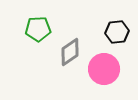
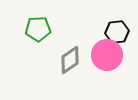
gray diamond: moved 8 px down
pink circle: moved 3 px right, 14 px up
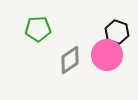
black hexagon: rotated 25 degrees clockwise
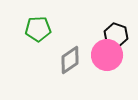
black hexagon: moved 1 px left, 3 px down
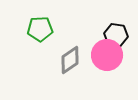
green pentagon: moved 2 px right
black hexagon: rotated 10 degrees counterclockwise
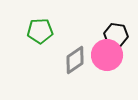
green pentagon: moved 2 px down
gray diamond: moved 5 px right
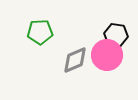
green pentagon: moved 1 px down
gray diamond: rotated 12 degrees clockwise
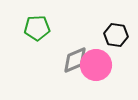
green pentagon: moved 3 px left, 4 px up
pink circle: moved 11 px left, 10 px down
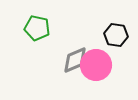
green pentagon: rotated 15 degrees clockwise
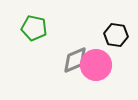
green pentagon: moved 3 px left
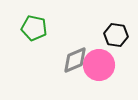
pink circle: moved 3 px right
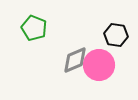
green pentagon: rotated 10 degrees clockwise
